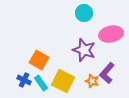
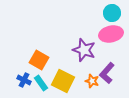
cyan circle: moved 28 px right
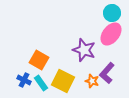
pink ellipse: rotated 40 degrees counterclockwise
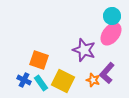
cyan circle: moved 3 px down
orange square: rotated 12 degrees counterclockwise
orange star: moved 1 px right, 1 px up
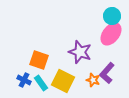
purple star: moved 4 px left, 2 px down
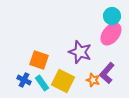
cyan rectangle: moved 1 px right
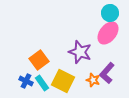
cyan circle: moved 2 px left, 3 px up
pink ellipse: moved 3 px left, 1 px up
orange square: rotated 36 degrees clockwise
blue cross: moved 2 px right, 1 px down
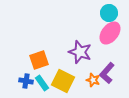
cyan circle: moved 1 px left
pink ellipse: moved 2 px right
orange square: rotated 18 degrees clockwise
blue cross: rotated 16 degrees counterclockwise
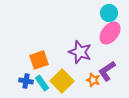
purple L-shape: moved 2 px up; rotated 15 degrees clockwise
yellow square: moved 1 px left; rotated 20 degrees clockwise
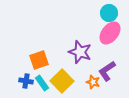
orange star: moved 2 px down
